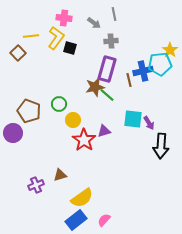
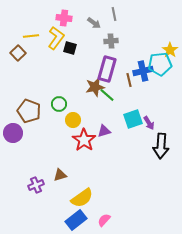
cyan square: rotated 24 degrees counterclockwise
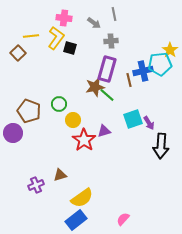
pink semicircle: moved 19 px right, 1 px up
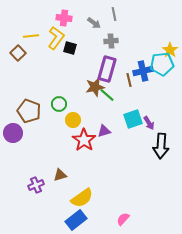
cyan pentagon: moved 2 px right
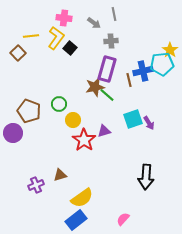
black square: rotated 24 degrees clockwise
black arrow: moved 15 px left, 31 px down
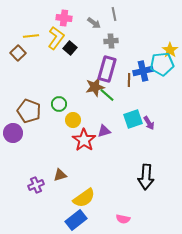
brown line: rotated 16 degrees clockwise
yellow semicircle: moved 2 px right
pink semicircle: rotated 120 degrees counterclockwise
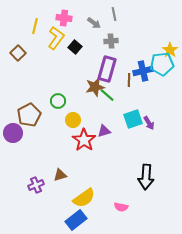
yellow line: moved 4 px right, 10 px up; rotated 70 degrees counterclockwise
black square: moved 5 px right, 1 px up
green circle: moved 1 px left, 3 px up
brown pentagon: moved 4 px down; rotated 25 degrees clockwise
pink semicircle: moved 2 px left, 12 px up
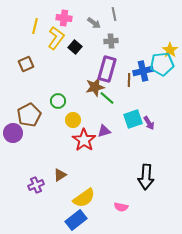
brown square: moved 8 px right, 11 px down; rotated 21 degrees clockwise
green line: moved 3 px down
brown triangle: rotated 16 degrees counterclockwise
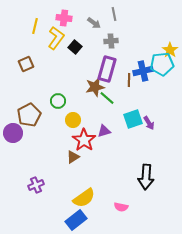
brown triangle: moved 13 px right, 18 px up
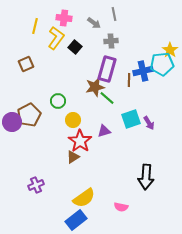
cyan square: moved 2 px left
purple circle: moved 1 px left, 11 px up
red star: moved 4 px left, 1 px down
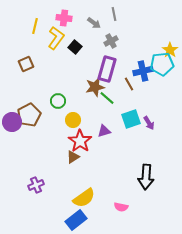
gray cross: rotated 24 degrees counterclockwise
brown line: moved 4 px down; rotated 32 degrees counterclockwise
